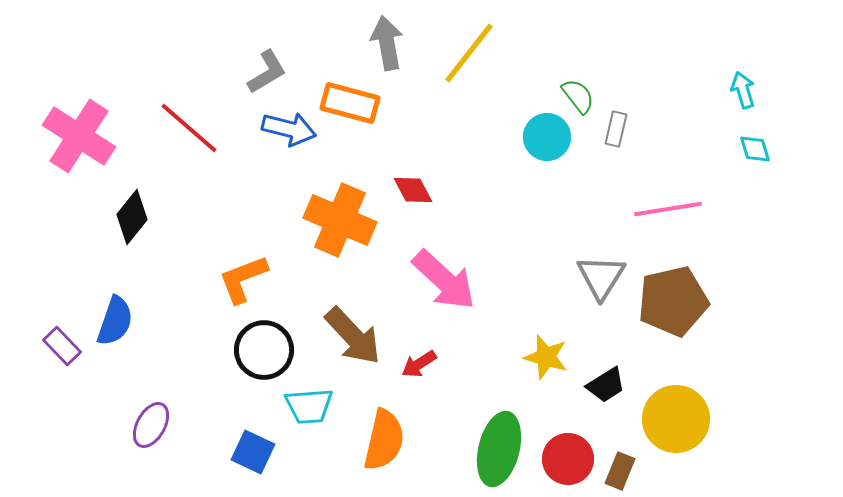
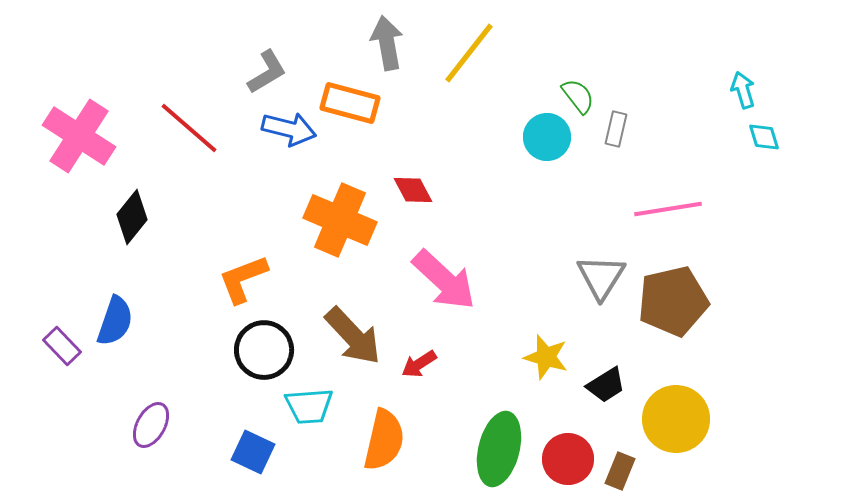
cyan diamond: moved 9 px right, 12 px up
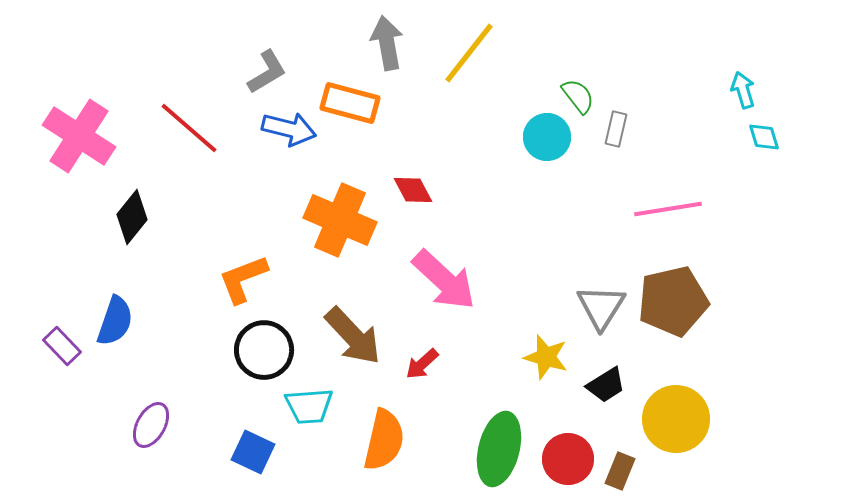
gray triangle: moved 30 px down
red arrow: moved 3 px right; rotated 9 degrees counterclockwise
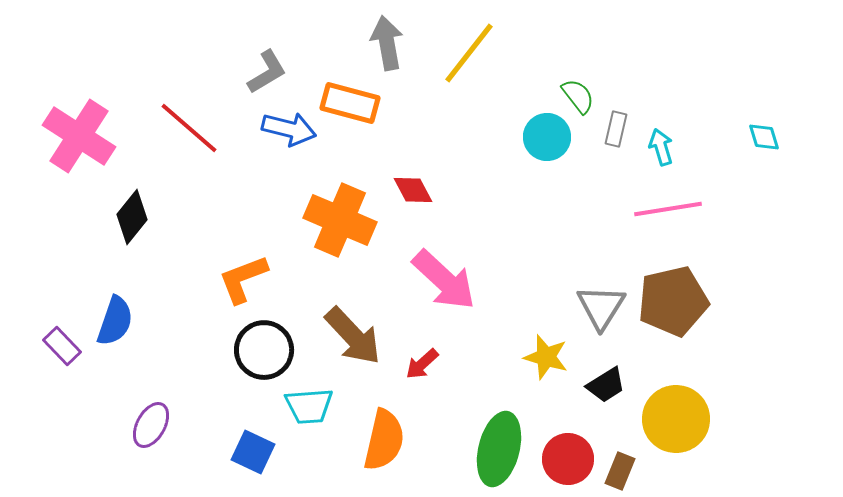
cyan arrow: moved 82 px left, 57 px down
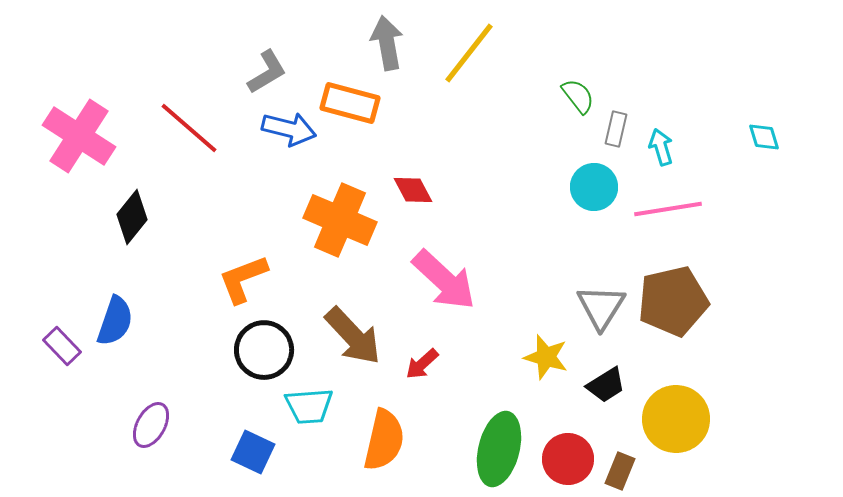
cyan circle: moved 47 px right, 50 px down
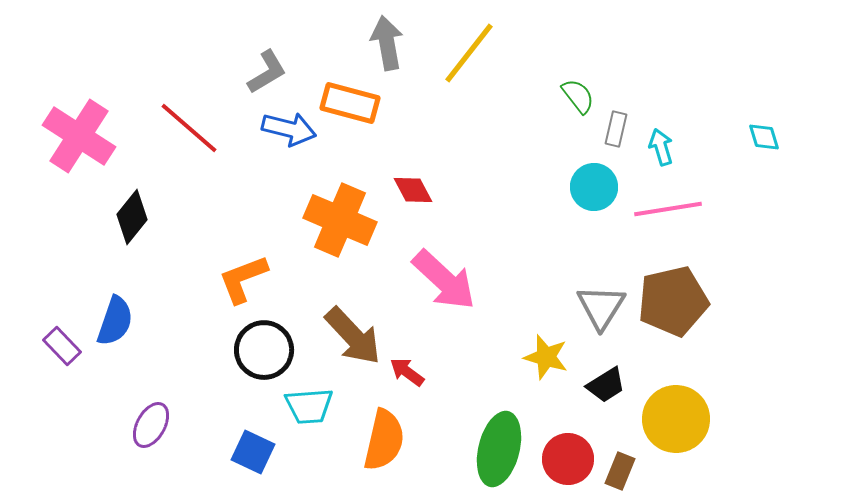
red arrow: moved 15 px left, 8 px down; rotated 78 degrees clockwise
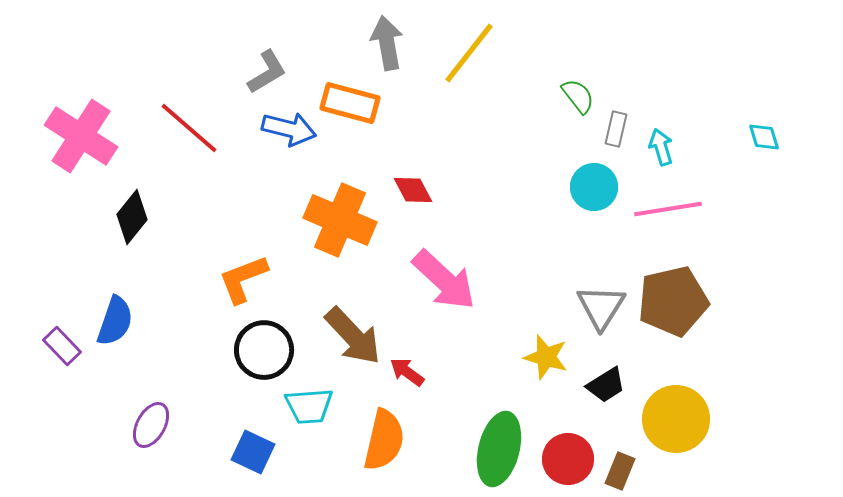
pink cross: moved 2 px right
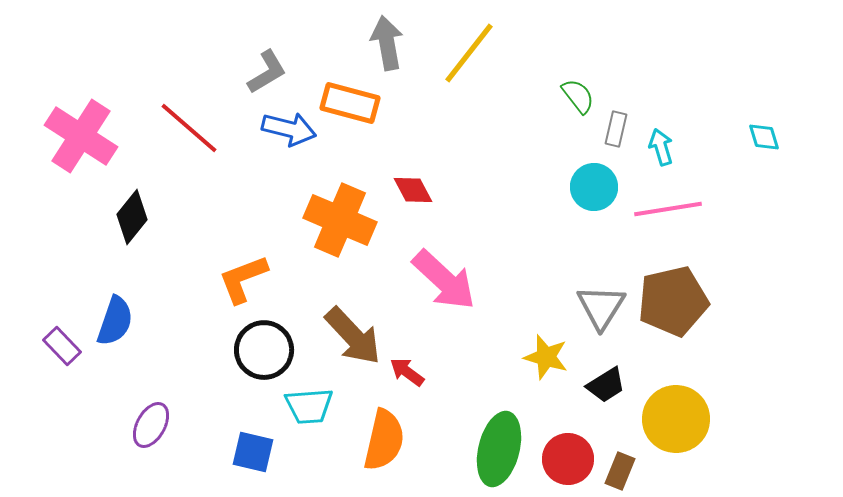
blue square: rotated 12 degrees counterclockwise
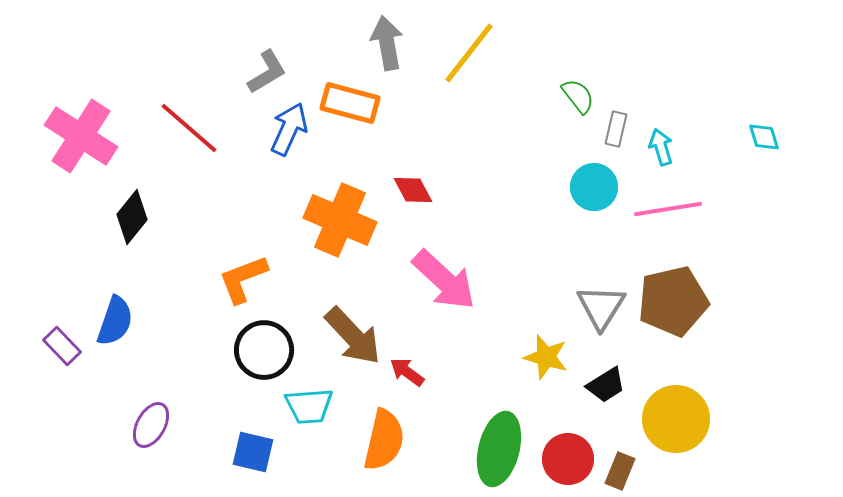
blue arrow: rotated 80 degrees counterclockwise
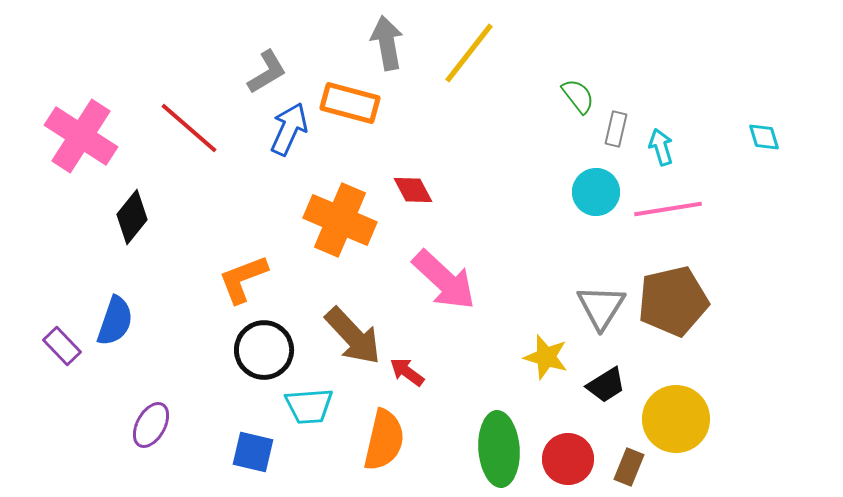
cyan circle: moved 2 px right, 5 px down
green ellipse: rotated 18 degrees counterclockwise
brown rectangle: moved 9 px right, 4 px up
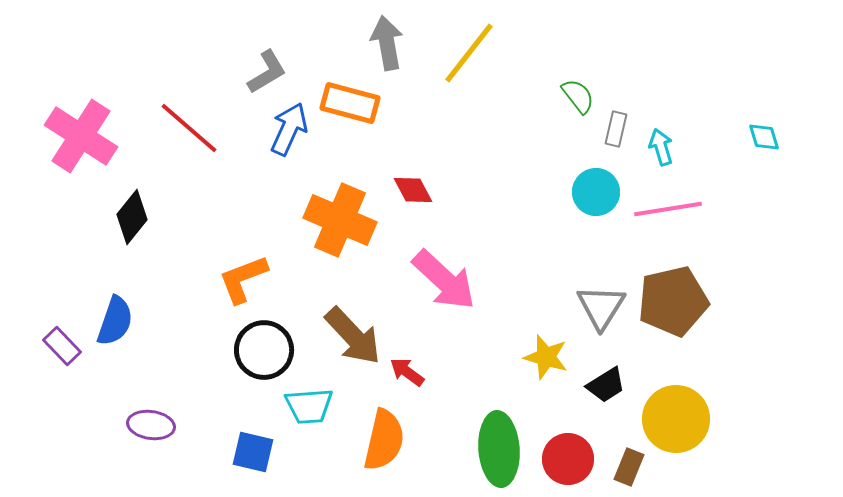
purple ellipse: rotated 69 degrees clockwise
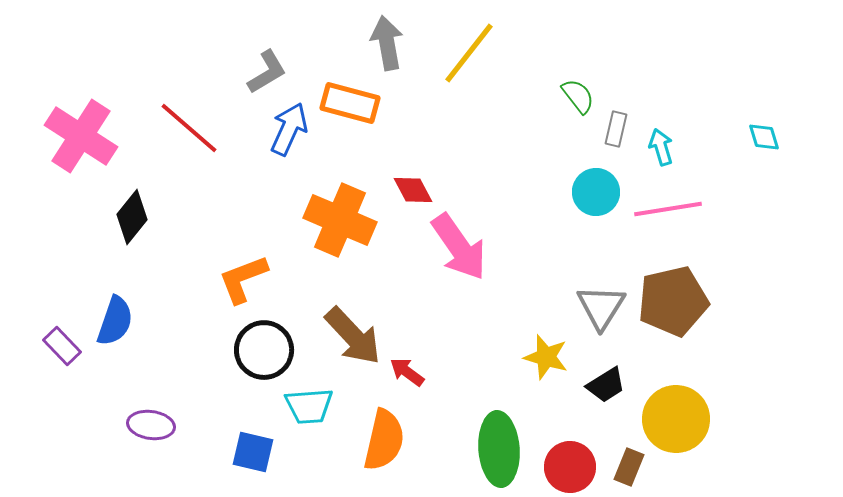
pink arrow: moved 15 px right, 33 px up; rotated 12 degrees clockwise
red circle: moved 2 px right, 8 px down
